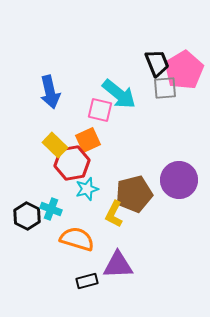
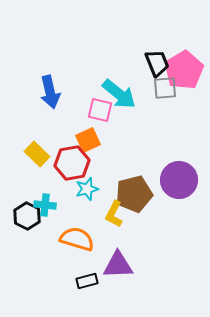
yellow rectangle: moved 18 px left, 9 px down
cyan cross: moved 6 px left, 4 px up; rotated 15 degrees counterclockwise
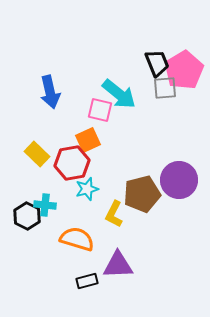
brown pentagon: moved 8 px right
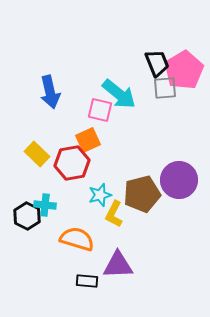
cyan star: moved 13 px right, 6 px down
black rectangle: rotated 20 degrees clockwise
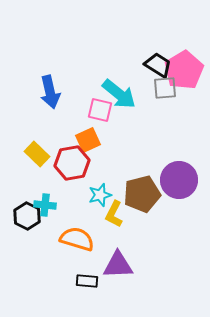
black trapezoid: moved 1 px right, 2 px down; rotated 36 degrees counterclockwise
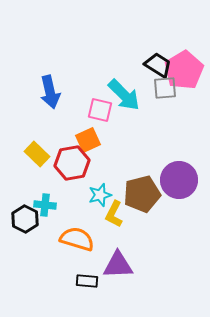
cyan arrow: moved 5 px right, 1 px down; rotated 6 degrees clockwise
black hexagon: moved 2 px left, 3 px down
